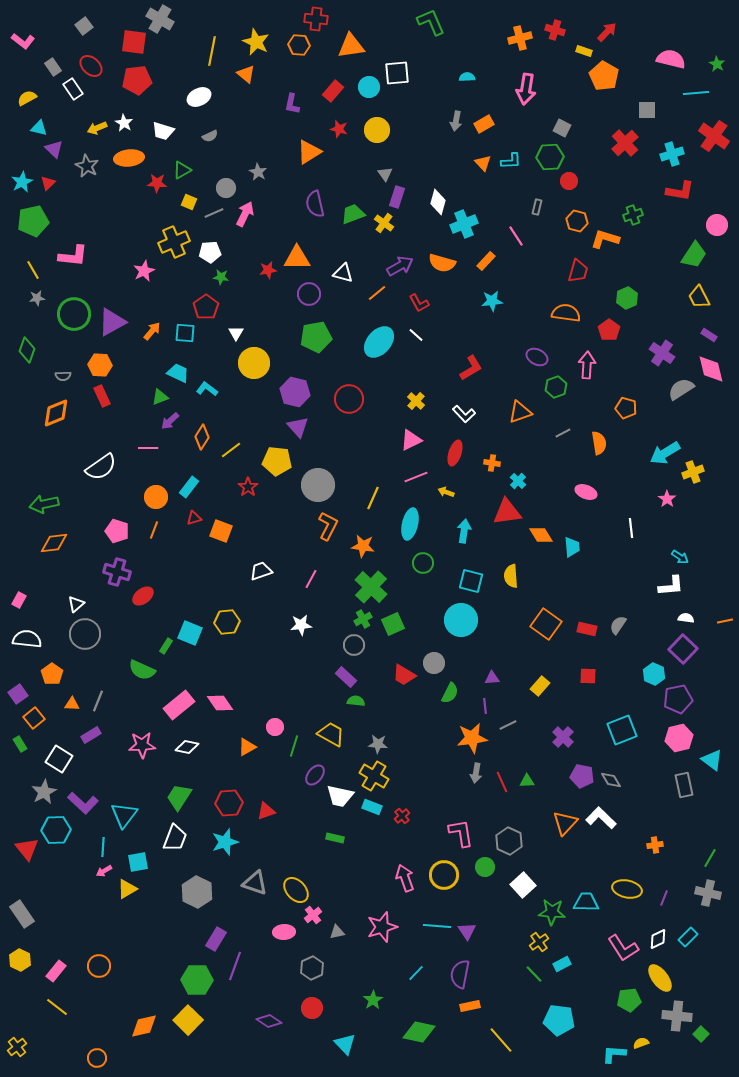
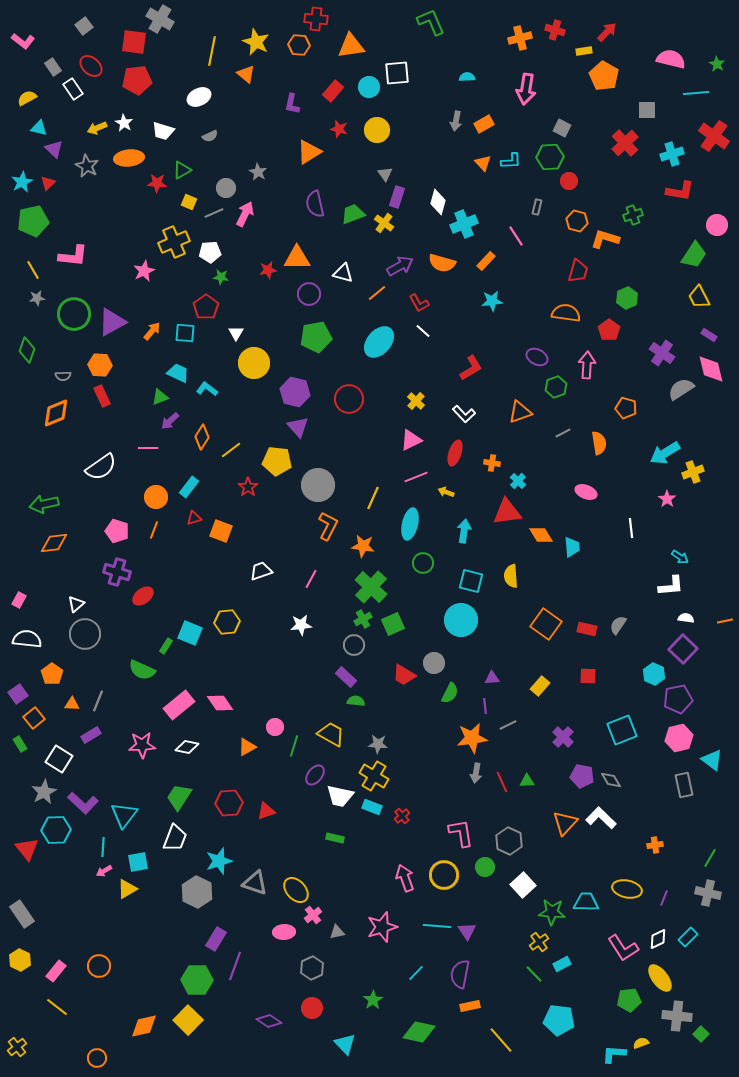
yellow rectangle at (584, 51): rotated 28 degrees counterclockwise
white line at (416, 335): moved 7 px right, 4 px up
cyan star at (225, 842): moved 6 px left, 19 px down
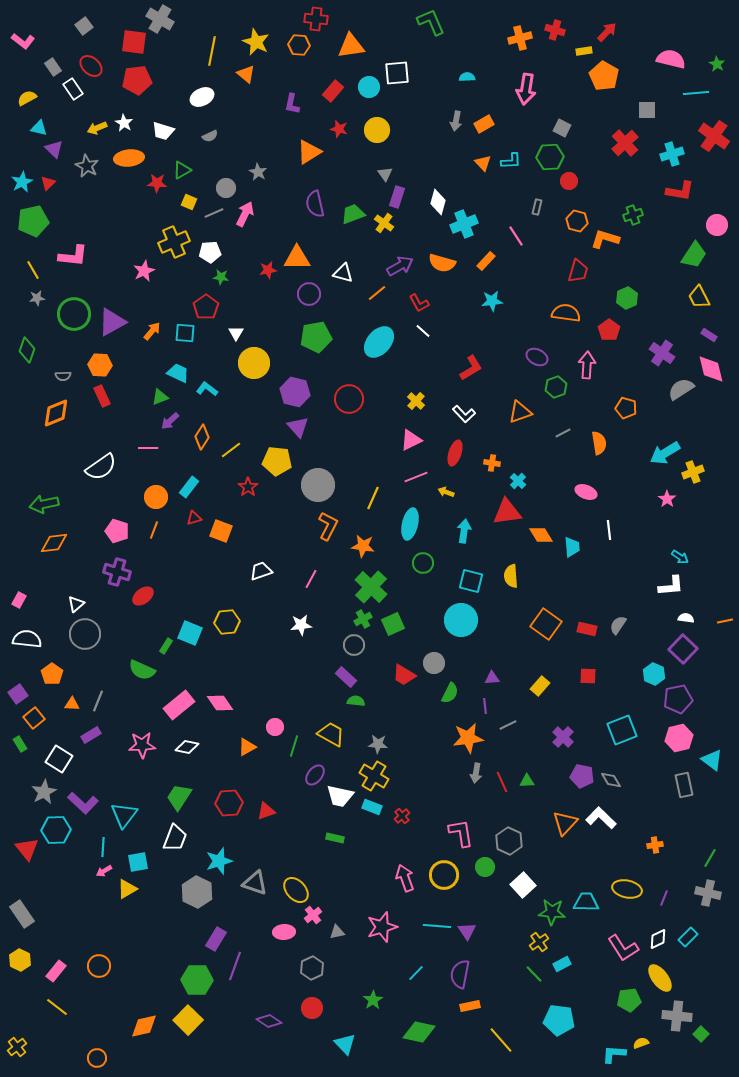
white ellipse at (199, 97): moved 3 px right
white line at (631, 528): moved 22 px left, 2 px down
orange star at (472, 738): moved 4 px left
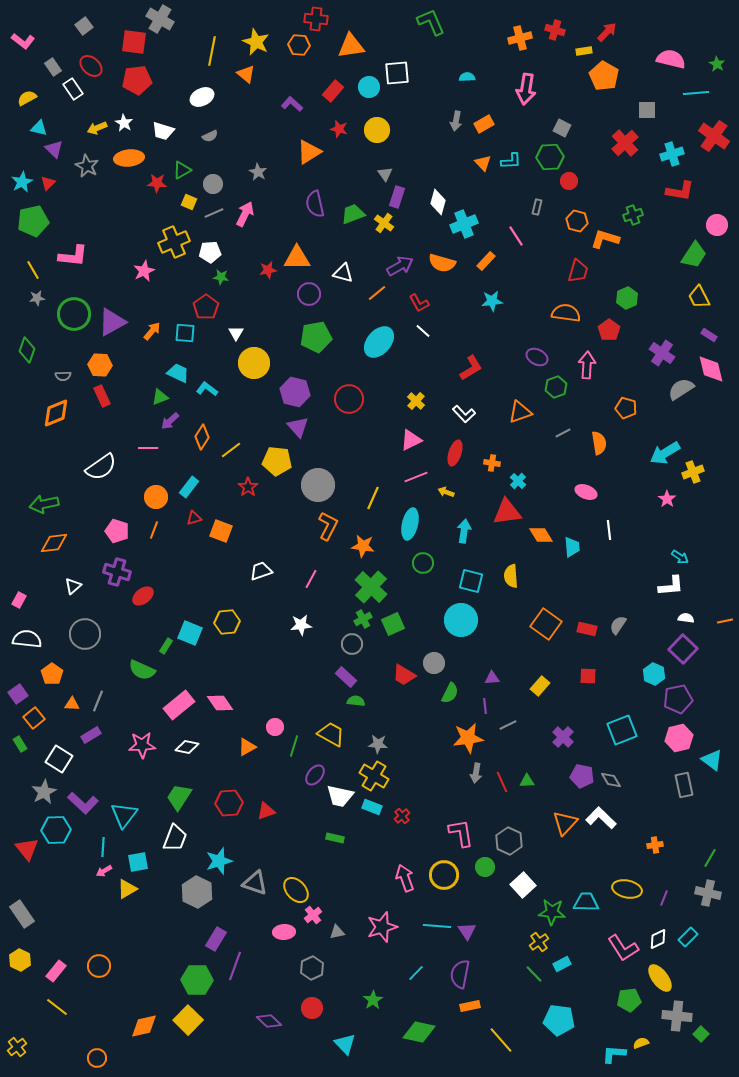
purple L-shape at (292, 104): rotated 120 degrees clockwise
gray circle at (226, 188): moved 13 px left, 4 px up
white triangle at (76, 604): moved 3 px left, 18 px up
gray circle at (354, 645): moved 2 px left, 1 px up
purple diamond at (269, 1021): rotated 10 degrees clockwise
